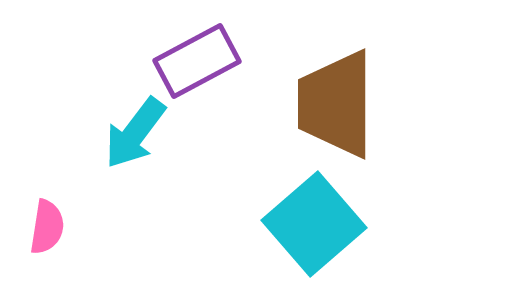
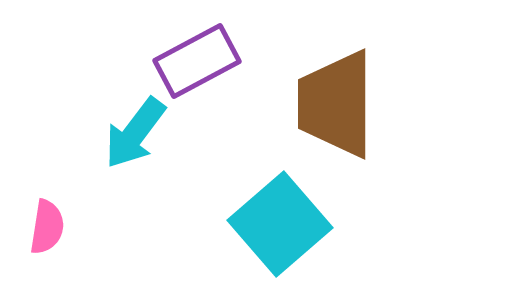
cyan square: moved 34 px left
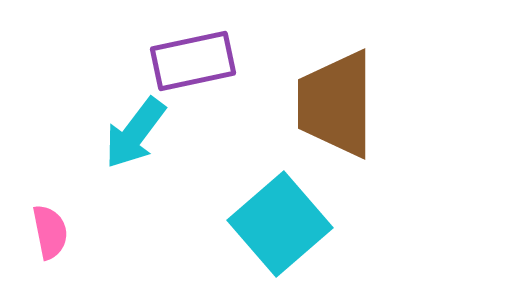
purple rectangle: moved 4 px left; rotated 16 degrees clockwise
pink semicircle: moved 3 px right, 5 px down; rotated 20 degrees counterclockwise
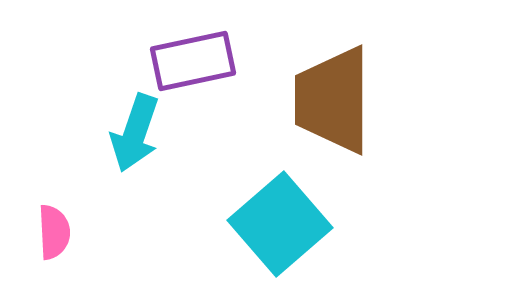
brown trapezoid: moved 3 px left, 4 px up
cyan arrow: rotated 18 degrees counterclockwise
pink semicircle: moved 4 px right; rotated 8 degrees clockwise
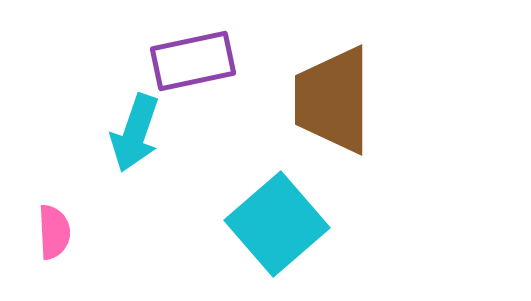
cyan square: moved 3 px left
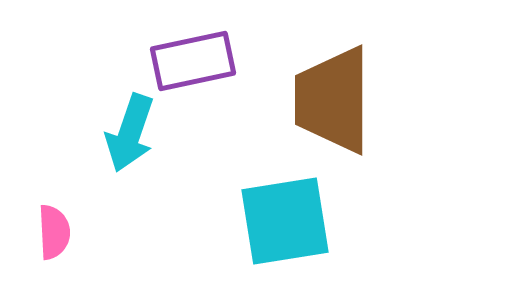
cyan arrow: moved 5 px left
cyan square: moved 8 px right, 3 px up; rotated 32 degrees clockwise
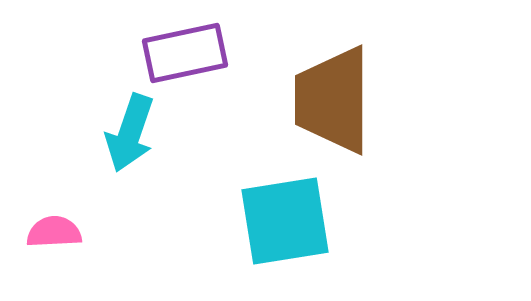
purple rectangle: moved 8 px left, 8 px up
pink semicircle: rotated 90 degrees counterclockwise
